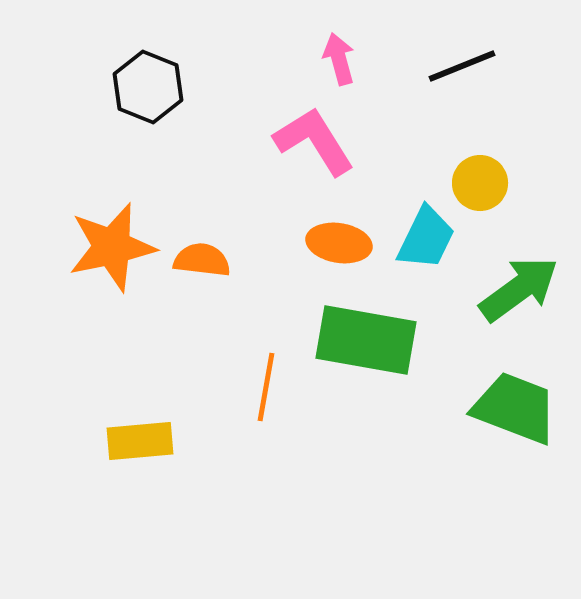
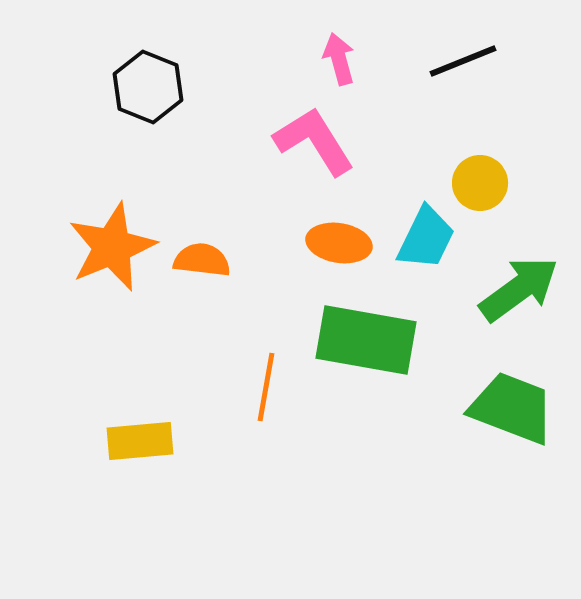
black line: moved 1 px right, 5 px up
orange star: rotated 10 degrees counterclockwise
green trapezoid: moved 3 px left
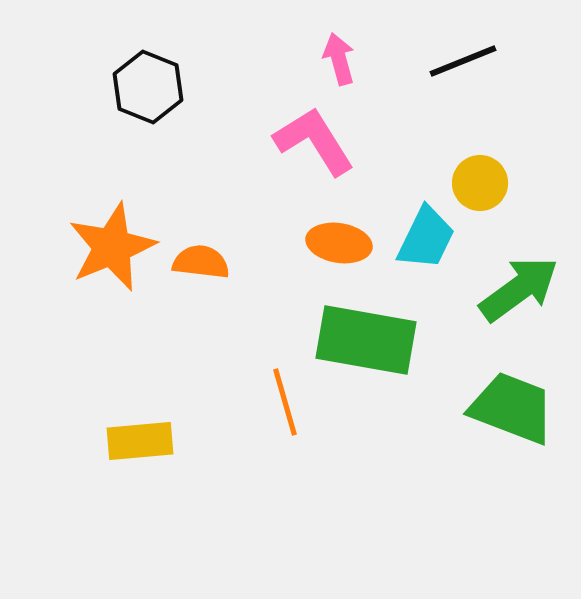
orange semicircle: moved 1 px left, 2 px down
orange line: moved 19 px right, 15 px down; rotated 26 degrees counterclockwise
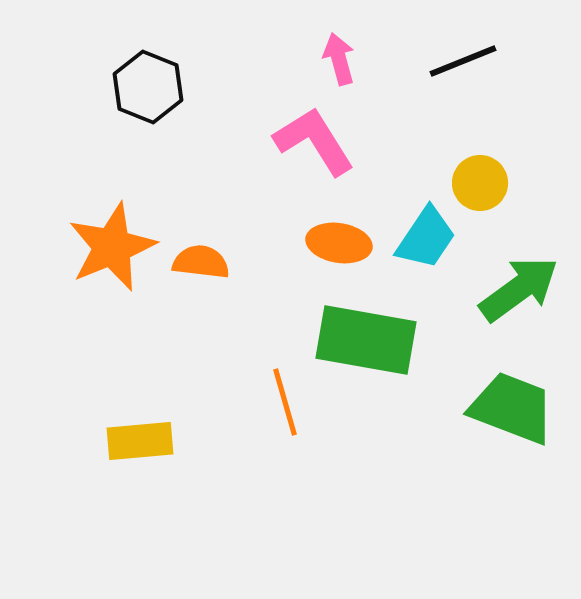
cyan trapezoid: rotated 8 degrees clockwise
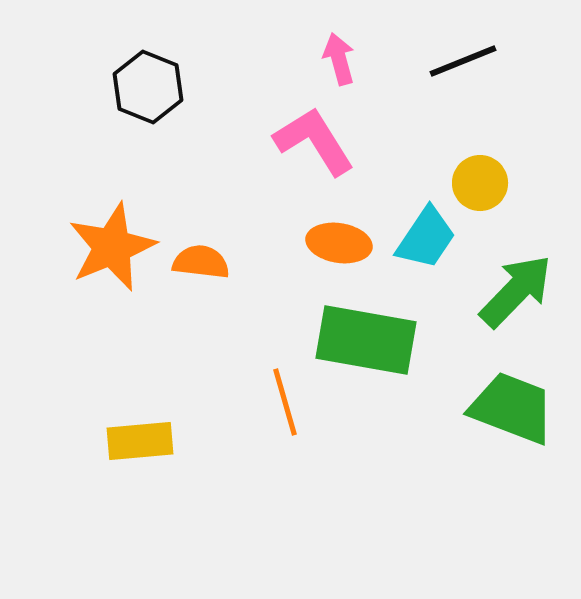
green arrow: moved 3 px left, 2 px down; rotated 10 degrees counterclockwise
